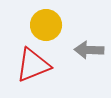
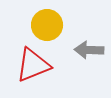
yellow circle: moved 1 px right
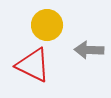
red triangle: rotated 48 degrees clockwise
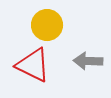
gray arrow: moved 1 px left, 11 px down
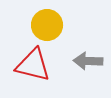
red triangle: rotated 12 degrees counterclockwise
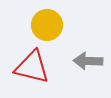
red triangle: moved 1 px left, 2 px down
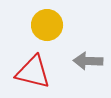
red triangle: moved 1 px right, 5 px down
